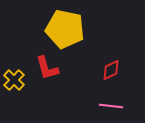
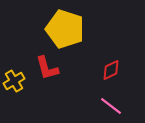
yellow pentagon: rotated 6 degrees clockwise
yellow cross: moved 1 px down; rotated 15 degrees clockwise
pink line: rotated 30 degrees clockwise
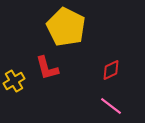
yellow pentagon: moved 1 px right, 2 px up; rotated 9 degrees clockwise
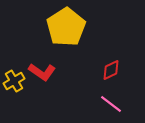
yellow pentagon: rotated 12 degrees clockwise
red L-shape: moved 5 px left, 4 px down; rotated 40 degrees counterclockwise
pink line: moved 2 px up
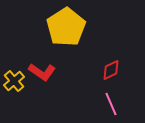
yellow cross: rotated 10 degrees counterclockwise
pink line: rotated 30 degrees clockwise
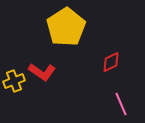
red diamond: moved 8 px up
yellow cross: rotated 20 degrees clockwise
pink line: moved 10 px right
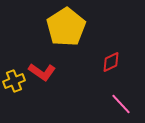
pink line: rotated 20 degrees counterclockwise
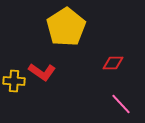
red diamond: moved 2 px right, 1 px down; rotated 25 degrees clockwise
yellow cross: rotated 25 degrees clockwise
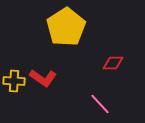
red L-shape: moved 1 px right, 6 px down
pink line: moved 21 px left
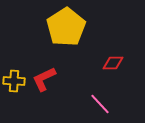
red L-shape: moved 1 px right, 1 px down; rotated 120 degrees clockwise
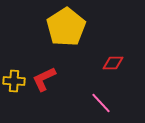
pink line: moved 1 px right, 1 px up
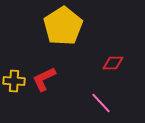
yellow pentagon: moved 3 px left, 1 px up
